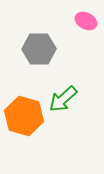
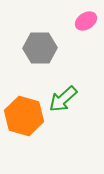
pink ellipse: rotated 60 degrees counterclockwise
gray hexagon: moved 1 px right, 1 px up
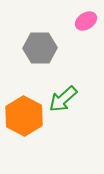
orange hexagon: rotated 12 degrees clockwise
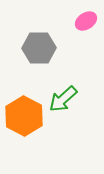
gray hexagon: moved 1 px left
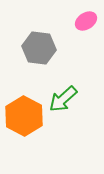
gray hexagon: rotated 8 degrees clockwise
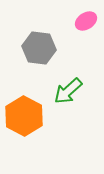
green arrow: moved 5 px right, 8 px up
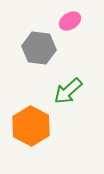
pink ellipse: moved 16 px left
orange hexagon: moved 7 px right, 10 px down
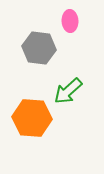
pink ellipse: rotated 60 degrees counterclockwise
orange hexagon: moved 1 px right, 8 px up; rotated 24 degrees counterclockwise
